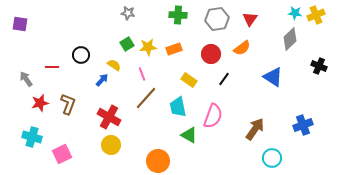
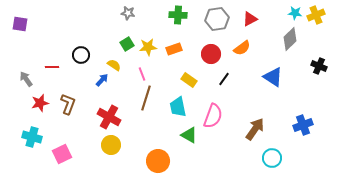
red triangle: rotated 28 degrees clockwise
brown line: rotated 25 degrees counterclockwise
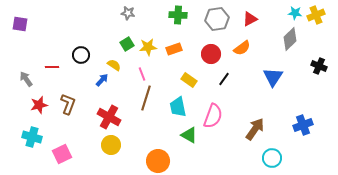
blue triangle: rotated 30 degrees clockwise
red star: moved 1 px left, 2 px down
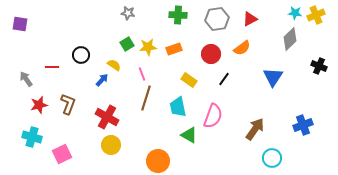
red cross: moved 2 px left
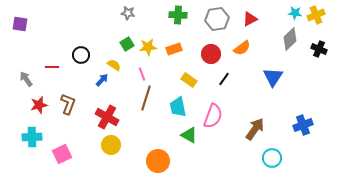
black cross: moved 17 px up
cyan cross: rotated 18 degrees counterclockwise
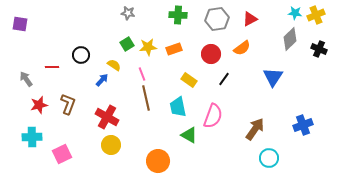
brown line: rotated 30 degrees counterclockwise
cyan circle: moved 3 px left
